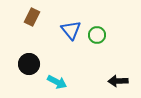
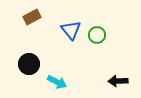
brown rectangle: rotated 36 degrees clockwise
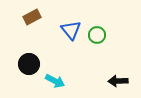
cyan arrow: moved 2 px left, 1 px up
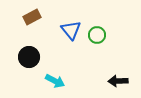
black circle: moved 7 px up
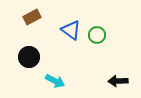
blue triangle: rotated 15 degrees counterclockwise
